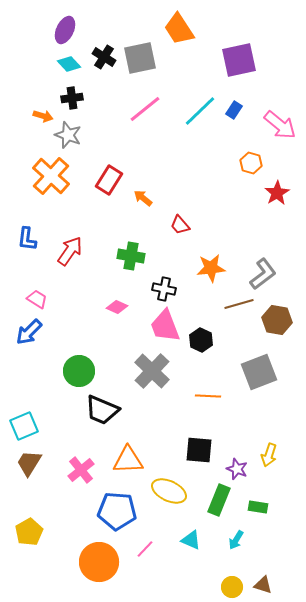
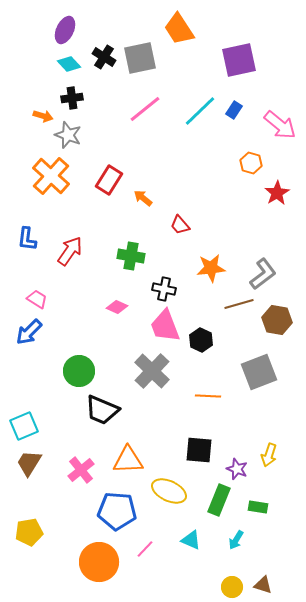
yellow pentagon at (29, 532): rotated 20 degrees clockwise
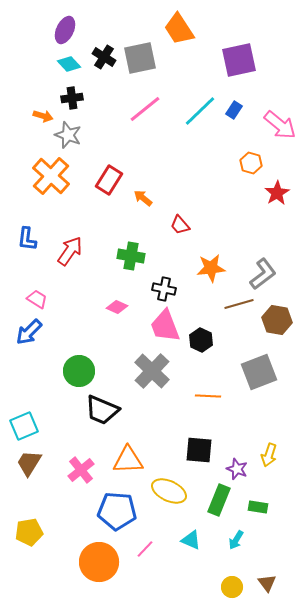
brown triangle at (263, 585): moved 4 px right, 2 px up; rotated 36 degrees clockwise
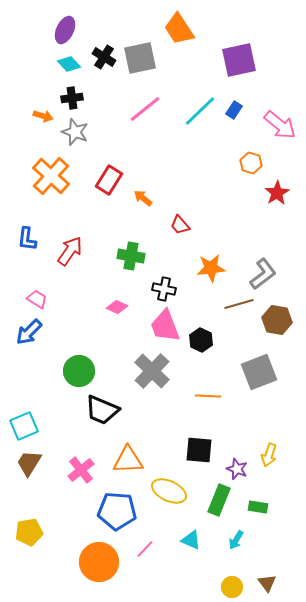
gray star at (68, 135): moved 7 px right, 3 px up
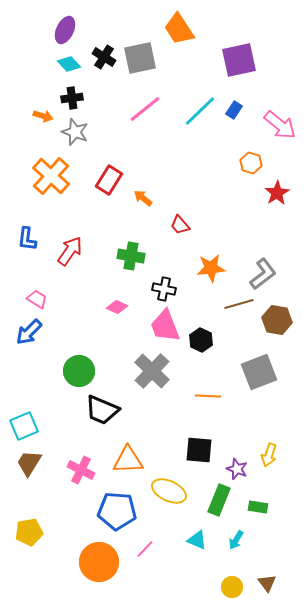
pink cross at (81, 470): rotated 24 degrees counterclockwise
cyan triangle at (191, 540): moved 6 px right
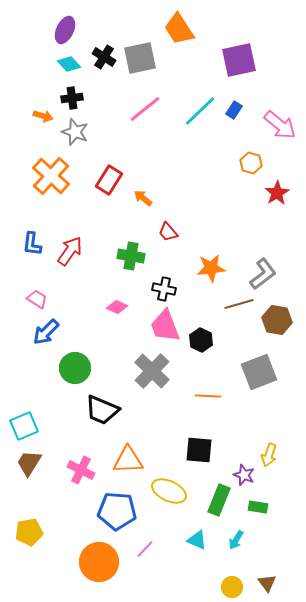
red trapezoid at (180, 225): moved 12 px left, 7 px down
blue L-shape at (27, 239): moved 5 px right, 5 px down
blue arrow at (29, 332): moved 17 px right
green circle at (79, 371): moved 4 px left, 3 px up
purple star at (237, 469): moved 7 px right, 6 px down
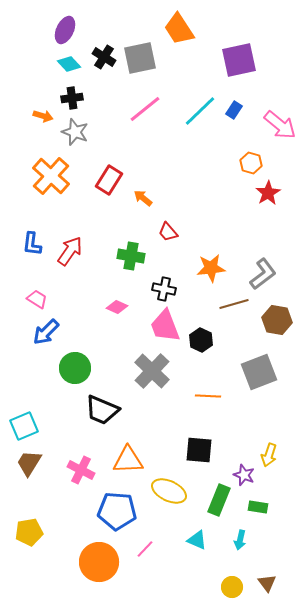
red star at (277, 193): moved 9 px left
brown line at (239, 304): moved 5 px left
cyan arrow at (236, 540): moved 4 px right; rotated 18 degrees counterclockwise
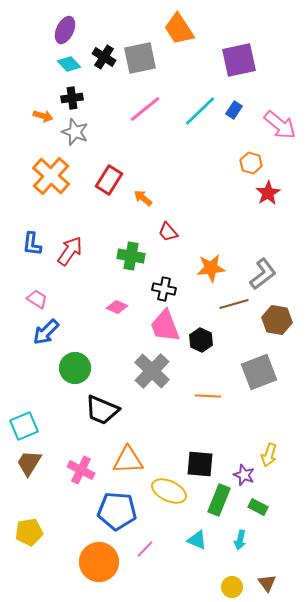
black square at (199, 450): moved 1 px right, 14 px down
green rectangle at (258, 507): rotated 18 degrees clockwise
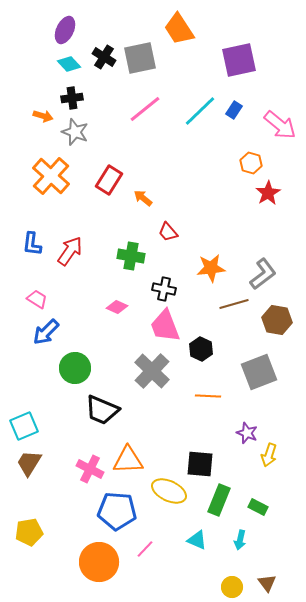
black hexagon at (201, 340): moved 9 px down
pink cross at (81, 470): moved 9 px right, 1 px up
purple star at (244, 475): moved 3 px right, 42 px up
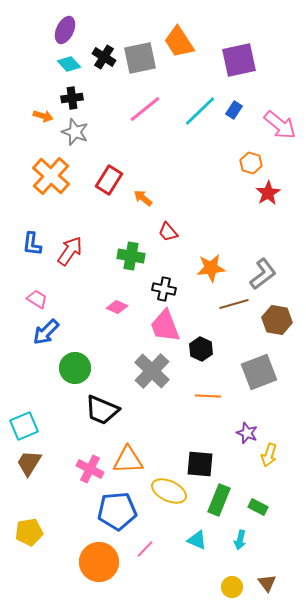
orange trapezoid at (179, 29): moved 13 px down
blue pentagon at (117, 511): rotated 9 degrees counterclockwise
